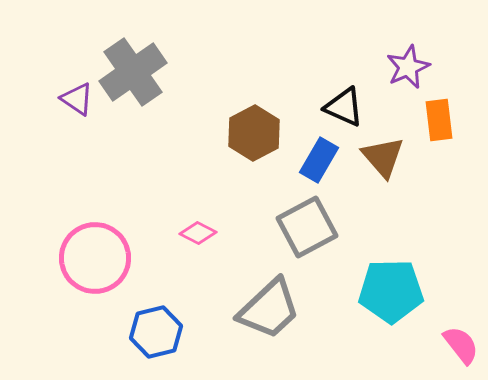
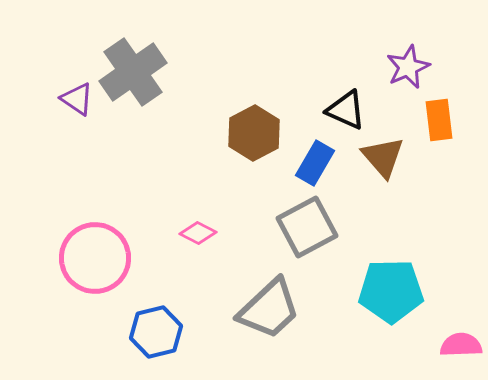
black triangle: moved 2 px right, 3 px down
blue rectangle: moved 4 px left, 3 px down
pink semicircle: rotated 54 degrees counterclockwise
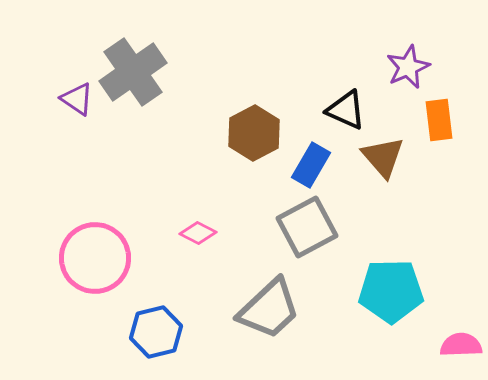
blue rectangle: moved 4 px left, 2 px down
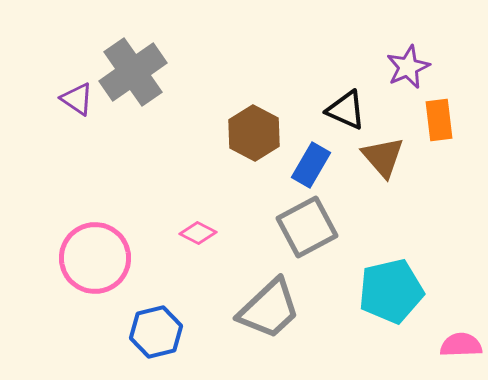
brown hexagon: rotated 4 degrees counterclockwise
cyan pentagon: rotated 12 degrees counterclockwise
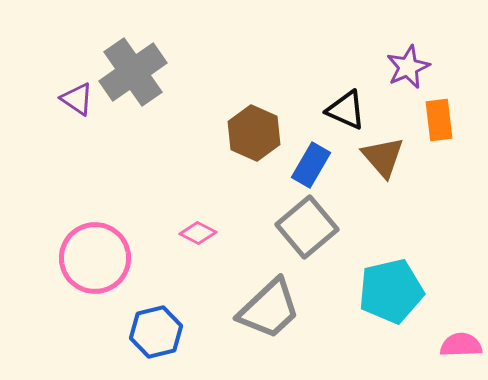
brown hexagon: rotated 4 degrees counterclockwise
gray square: rotated 12 degrees counterclockwise
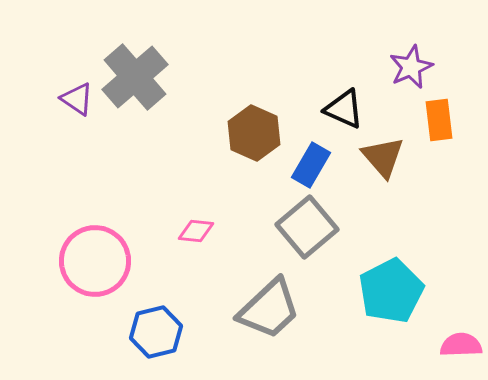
purple star: moved 3 px right
gray cross: moved 2 px right, 5 px down; rotated 6 degrees counterclockwise
black triangle: moved 2 px left, 1 px up
pink diamond: moved 2 px left, 2 px up; rotated 21 degrees counterclockwise
pink circle: moved 3 px down
cyan pentagon: rotated 14 degrees counterclockwise
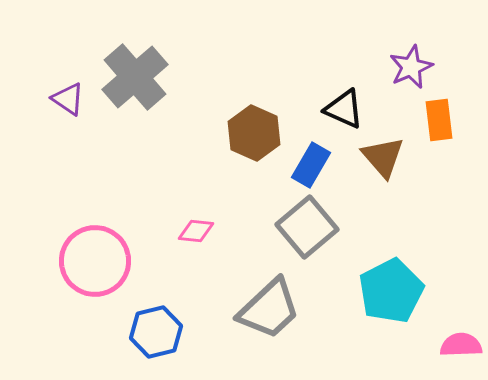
purple triangle: moved 9 px left
